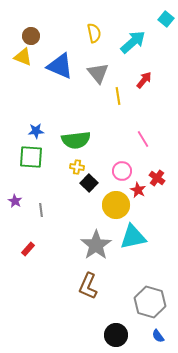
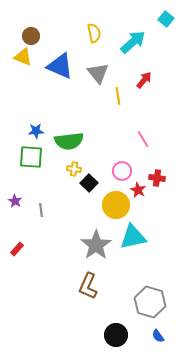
green semicircle: moved 7 px left, 1 px down
yellow cross: moved 3 px left, 2 px down
red cross: rotated 28 degrees counterclockwise
red rectangle: moved 11 px left
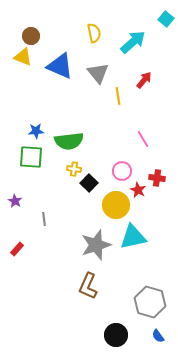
gray line: moved 3 px right, 9 px down
gray star: rotated 16 degrees clockwise
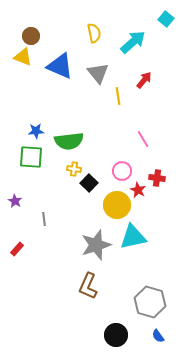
yellow circle: moved 1 px right
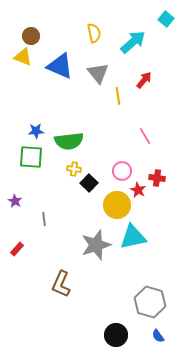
pink line: moved 2 px right, 3 px up
brown L-shape: moved 27 px left, 2 px up
